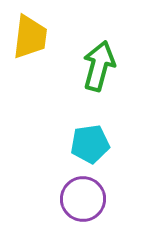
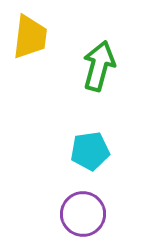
cyan pentagon: moved 7 px down
purple circle: moved 15 px down
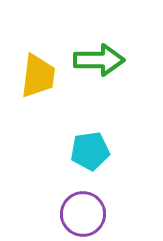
yellow trapezoid: moved 8 px right, 39 px down
green arrow: moved 6 px up; rotated 75 degrees clockwise
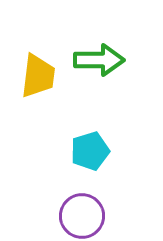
cyan pentagon: rotated 9 degrees counterclockwise
purple circle: moved 1 px left, 2 px down
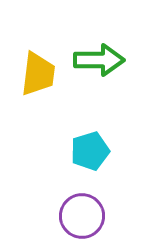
yellow trapezoid: moved 2 px up
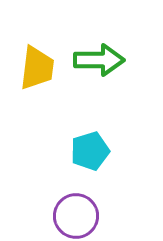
yellow trapezoid: moved 1 px left, 6 px up
purple circle: moved 6 px left
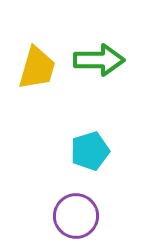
yellow trapezoid: rotated 9 degrees clockwise
